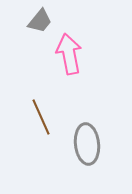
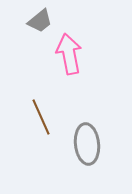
gray trapezoid: rotated 12 degrees clockwise
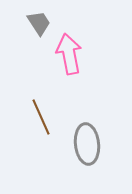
gray trapezoid: moved 1 px left, 2 px down; rotated 84 degrees counterclockwise
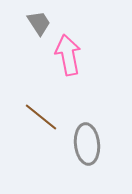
pink arrow: moved 1 px left, 1 px down
brown line: rotated 27 degrees counterclockwise
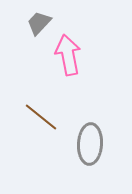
gray trapezoid: rotated 104 degrees counterclockwise
gray ellipse: moved 3 px right; rotated 9 degrees clockwise
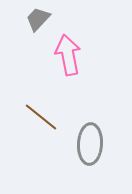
gray trapezoid: moved 1 px left, 4 px up
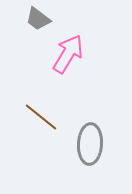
gray trapezoid: rotated 96 degrees counterclockwise
pink arrow: moved 1 px up; rotated 42 degrees clockwise
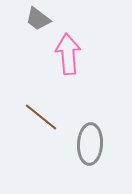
pink arrow: rotated 36 degrees counterclockwise
